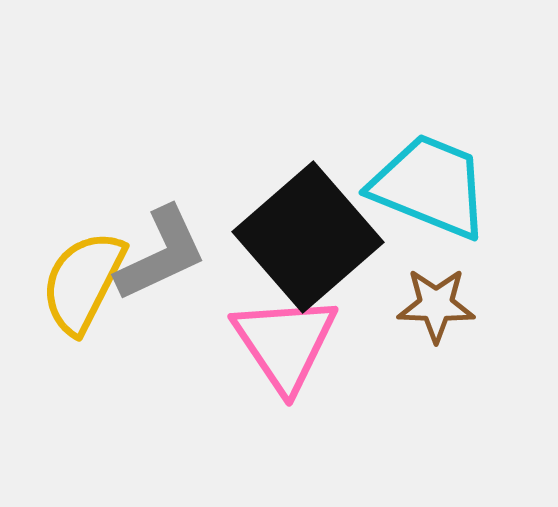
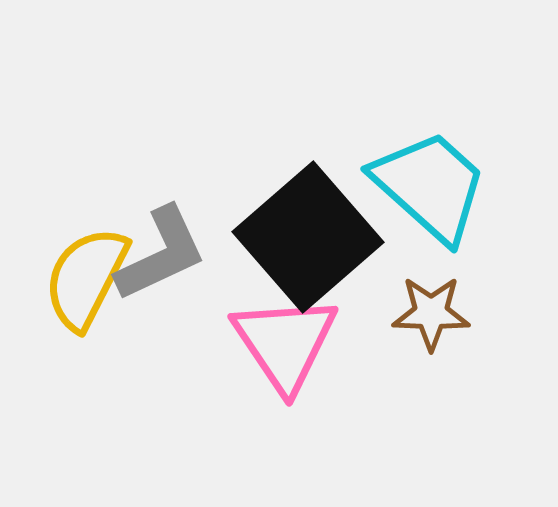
cyan trapezoid: rotated 20 degrees clockwise
yellow semicircle: moved 3 px right, 4 px up
brown star: moved 5 px left, 8 px down
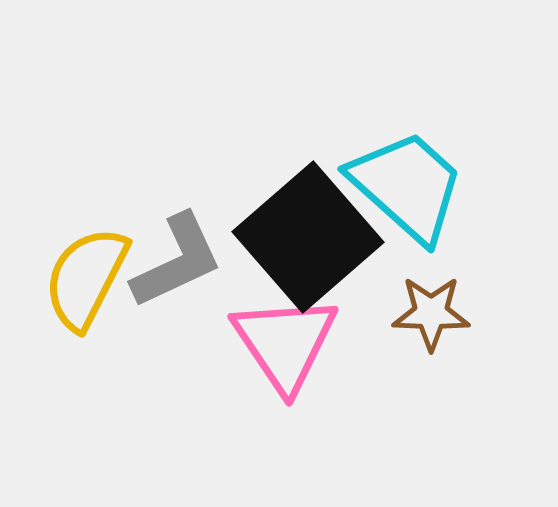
cyan trapezoid: moved 23 px left
gray L-shape: moved 16 px right, 7 px down
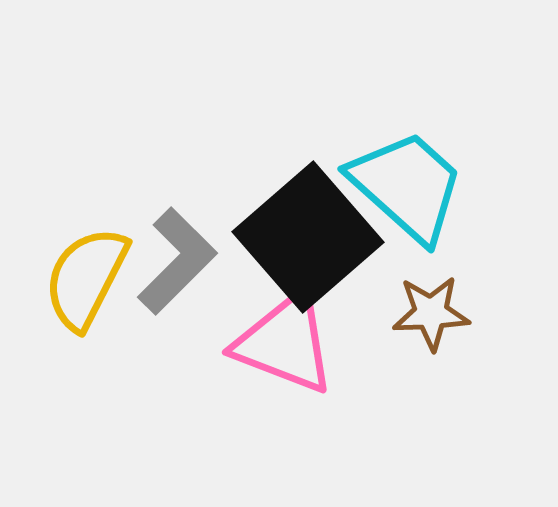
gray L-shape: rotated 20 degrees counterclockwise
brown star: rotated 4 degrees counterclockwise
pink triangle: rotated 35 degrees counterclockwise
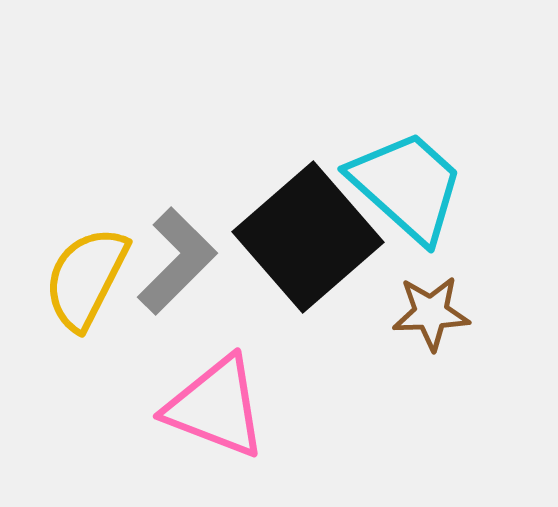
pink triangle: moved 69 px left, 64 px down
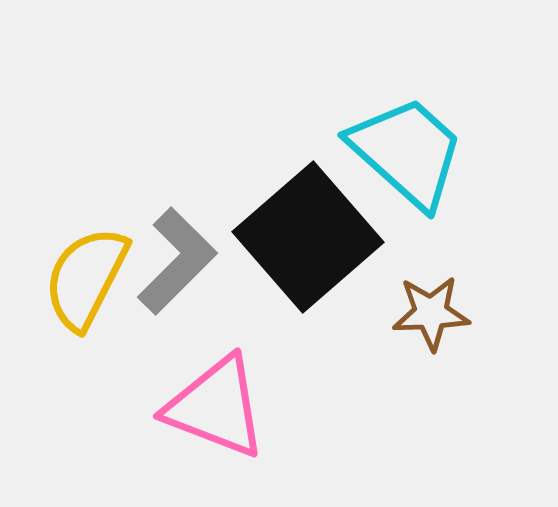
cyan trapezoid: moved 34 px up
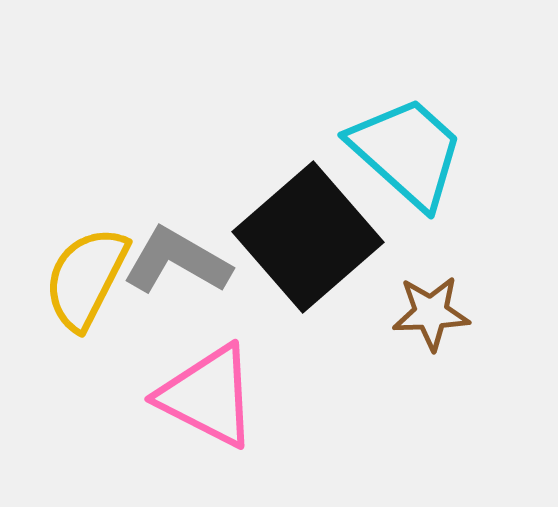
gray L-shape: rotated 105 degrees counterclockwise
pink triangle: moved 8 px left, 11 px up; rotated 6 degrees clockwise
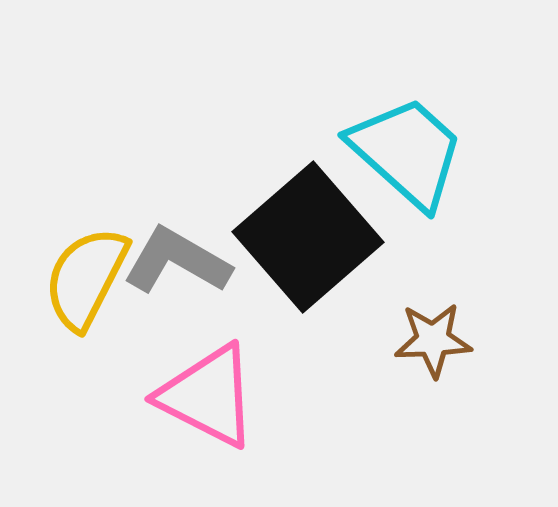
brown star: moved 2 px right, 27 px down
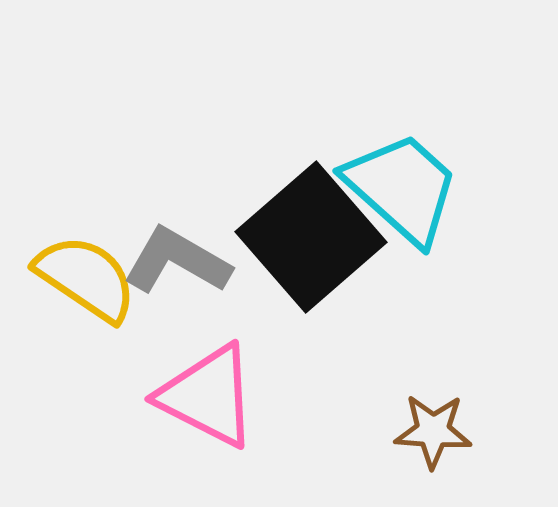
cyan trapezoid: moved 5 px left, 36 px down
black square: moved 3 px right
yellow semicircle: rotated 97 degrees clockwise
brown star: moved 91 px down; rotated 6 degrees clockwise
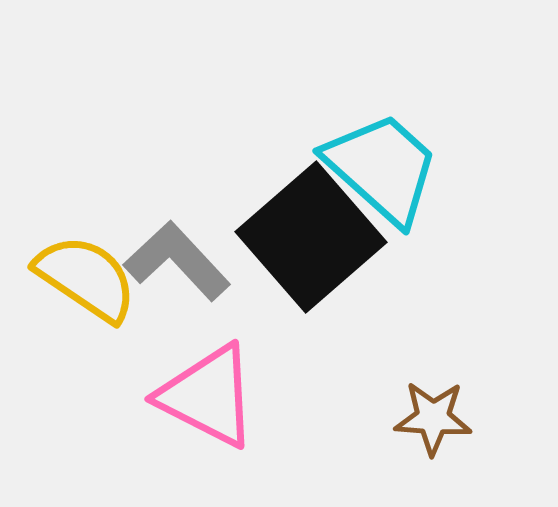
cyan trapezoid: moved 20 px left, 20 px up
gray L-shape: rotated 17 degrees clockwise
brown star: moved 13 px up
